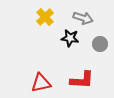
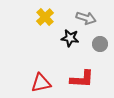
gray arrow: moved 3 px right
red L-shape: moved 1 px up
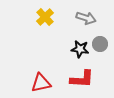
black star: moved 10 px right, 11 px down
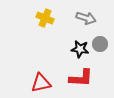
yellow cross: moved 1 px down; rotated 24 degrees counterclockwise
red L-shape: moved 1 px left, 1 px up
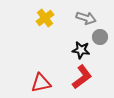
yellow cross: rotated 30 degrees clockwise
gray circle: moved 7 px up
black star: moved 1 px right, 1 px down
red L-shape: moved 1 px right, 1 px up; rotated 40 degrees counterclockwise
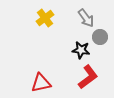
gray arrow: rotated 36 degrees clockwise
red L-shape: moved 6 px right
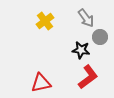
yellow cross: moved 3 px down
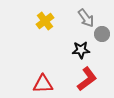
gray circle: moved 2 px right, 3 px up
black star: rotated 12 degrees counterclockwise
red L-shape: moved 1 px left, 2 px down
red triangle: moved 2 px right, 1 px down; rotated 10 degrees clockwise
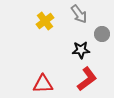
gray arrow: moved 7 px left, 4 px up
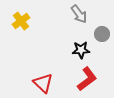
yellow cross: moved 24 px left
red triangle: moved 1 px up; rotated 45 degrees clockwise
